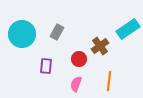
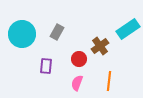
pink semicircle: moved 1 px right, 1 px up
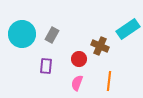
gray rectangle: moved 5 px left, 3 px down
brown cross: rotated 30 degrees counterclockwise
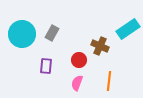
gray rectangle: moved 2 px up
red circle: moved 1 px down
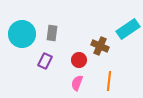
gray rectangle: rotated 21 degrees counterclockwise
purple rectangle: moved 1 px left, 5 px up; rotated 21 degrees clockwise
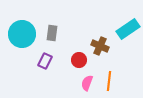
pink semicircle: moved 10 px right
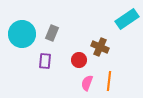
cyan rectangle: moved 1 px left, 10 px up
gray rectangle: rotated 14 degrees clockwise
brown cross: moved 1 px down
purple rectangle: rotated 21 degrees counterclockwise
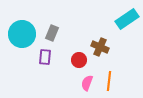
purple rectangle: moved 4 px up
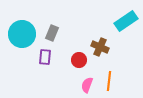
cyan rectangle: moved 1 px left, 2 px down
pink semicircle: moved 2 px down
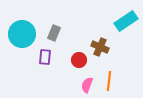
gray rectangle: moved 2 px right
